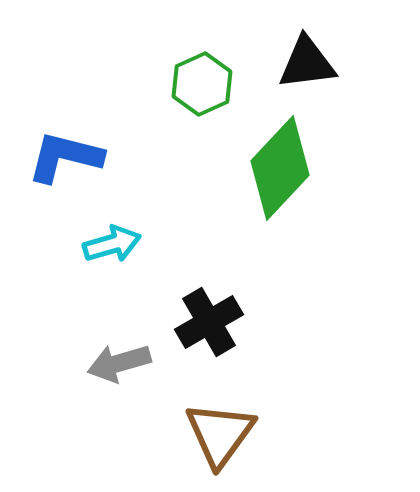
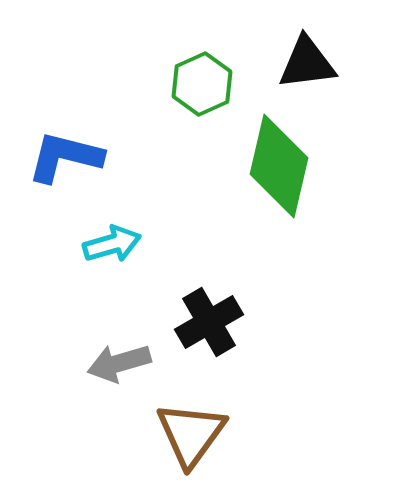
green diamond: moved 1 px left, 2 px up; rotated 30 degrees counterclockwise
brown triangle: moved 29 px left
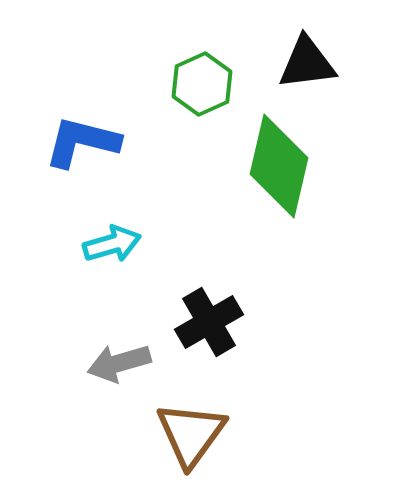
blue L-shape: moved 17 px right, 15 px up
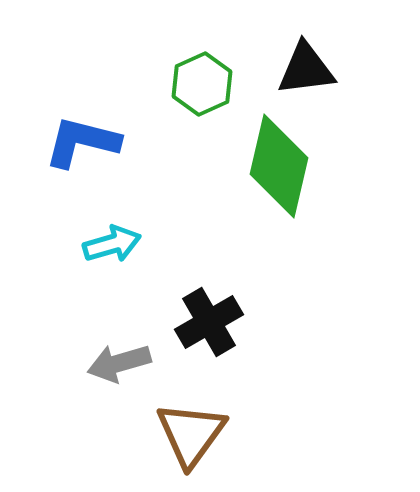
black triangle: moved 1 px left, 6 px down
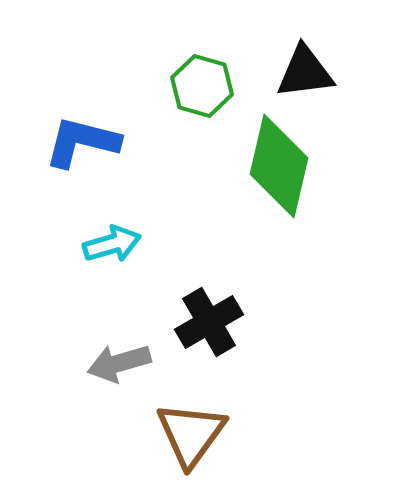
black triangle: moved 1 px left, 3 px down
green hexagon: moved 2 px down; rotated 20 degrees counterclockwise
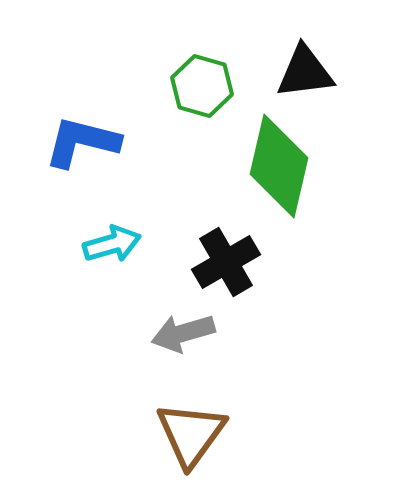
black cross: moved 17 px right, 60 px up
gray arrow: moved 64 px right, 30 px up
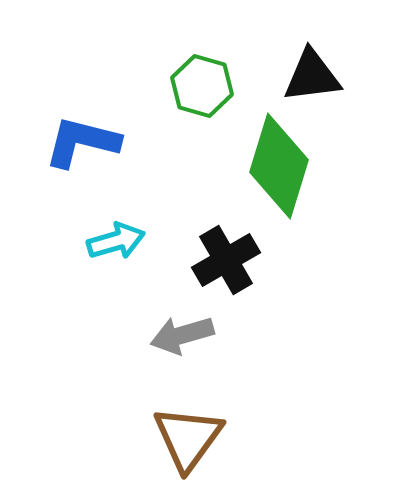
black triangle: moved 7 px right, 4 px down
green diamond: rotated 4 degrees clockwise
cyan arrow: moved 4 px right, 3 px up
black cross: moved 2 px up
gray arrow: moved 1 px left, 2 px down
brown triangle: moved 3 px left, 4 px down
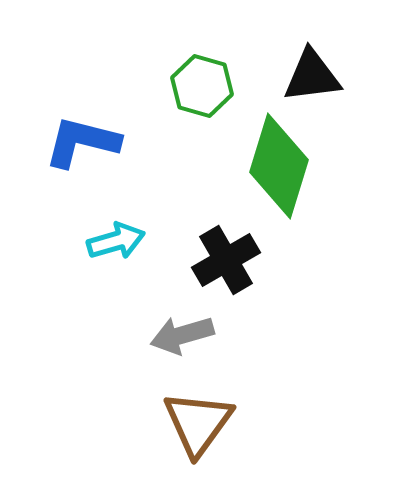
brown triangle: moved 10 px right, 15 px up
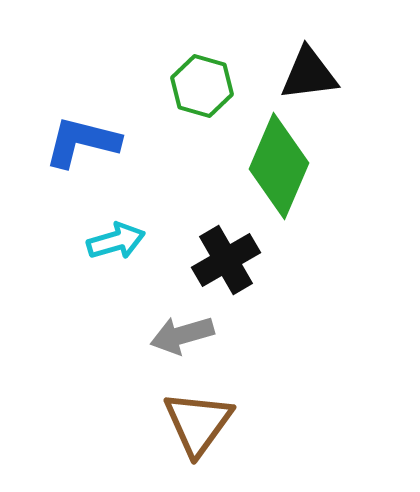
black triangle: moved 3 px left, 2 px up
green diamond: rotated 6 degrees clockwise
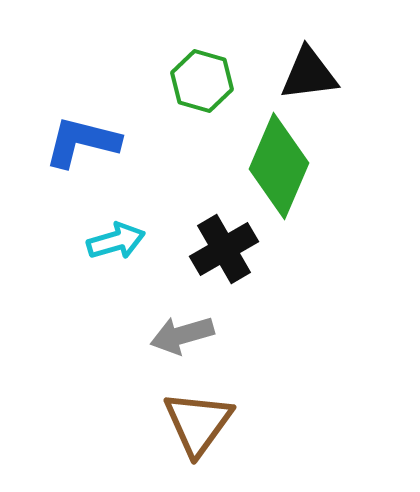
green hexagon: moved 5 px up
black cross: moved 2 px left, 11 px up
